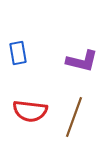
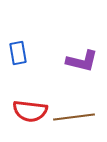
brown line: rotated 63 degrees clockwise
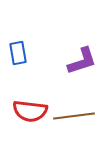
purple L-shape: rotated 32 degrees counterclockwise
brown line: moved 1 px up
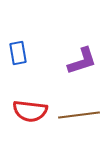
brown line: moved 5 px right, 1 px up
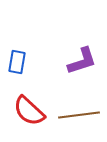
blue rectangle: moved 1 px left, 9 px down; rotated 20 degrees clockwise
red semicircle: moved 1 px left; rotated 36 degrees clockwise
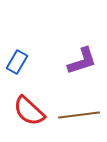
blue rectangle: rotated 20 degrees clockwise
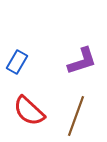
brown line: moved 3 px left, 1 px down; rotated 63 degrees counterclockwise
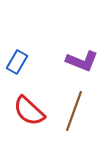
purple L-shape: rotated 40 degrees clockwise
brown line: moved 2 px left, 5 px up
